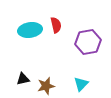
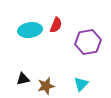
red semicircle: rotated 35 degrees clockwise
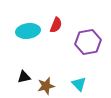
cyan ellipse: moved 2 px left, 1 px down
black triangle: moved 1 px right, 2 px up
cyan triangle: moved 2 px left; rotated 28 degrees counterclockwise
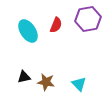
cyan ellipse: rotated 65 degrees clockwise
purple hexagon: moved 23 px up
brown star: moved 4 px up; rotated 24 degrees clockwise
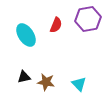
cyan ellipse: moved 2 px left, 4 px down
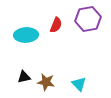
cyan ellipse: rotated 60 degrees counterclockwise
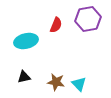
cyan ellipse: moved 6 px down; rotated 10 degrees counterclockwise
brown star: moved 10 px right
